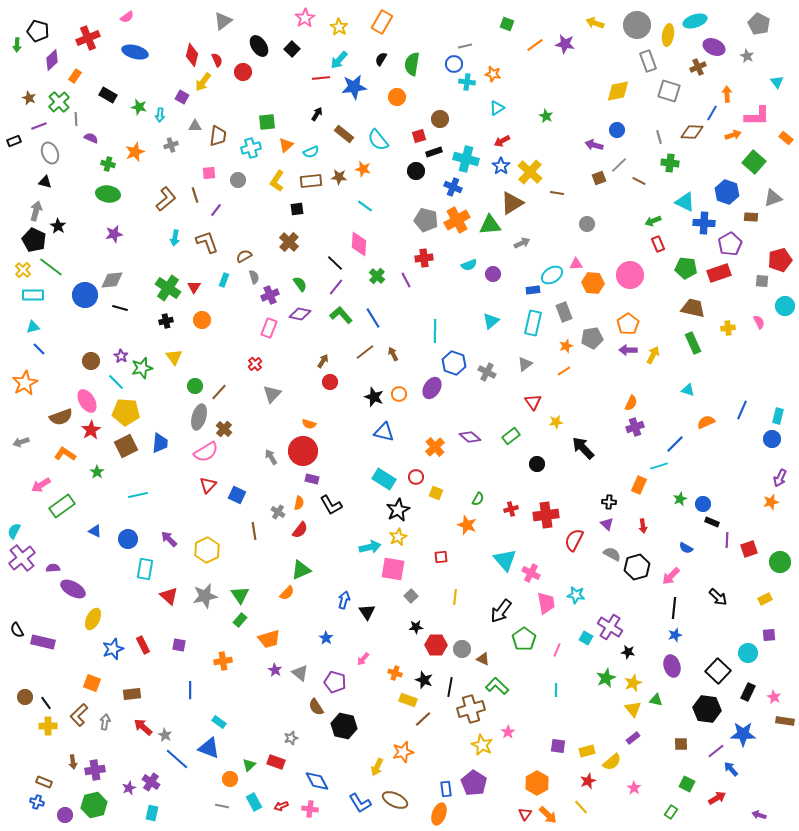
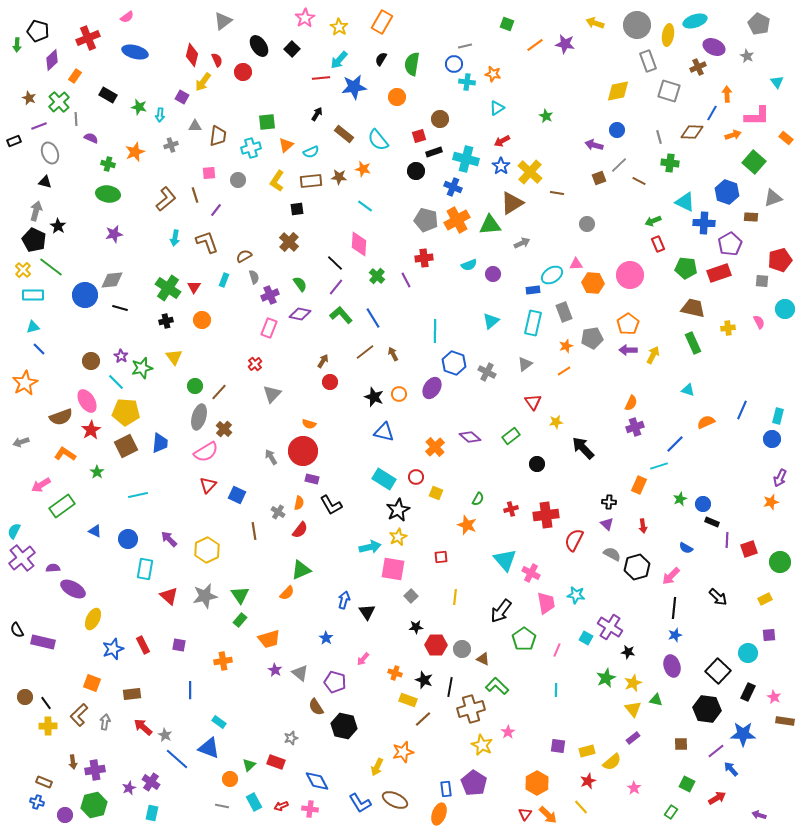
cyan circle at (785, 306): moved 3 px down
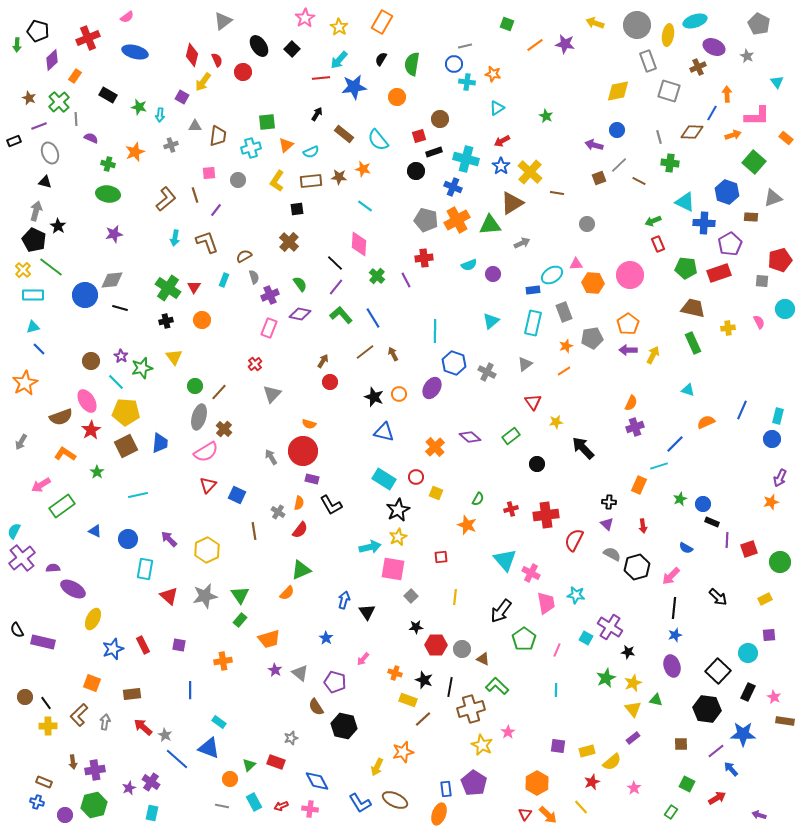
gray arrow at (21, 442): rotated 42 degrees counterclockwise
red star at (588, 781): moved 4 px right, 1 px down
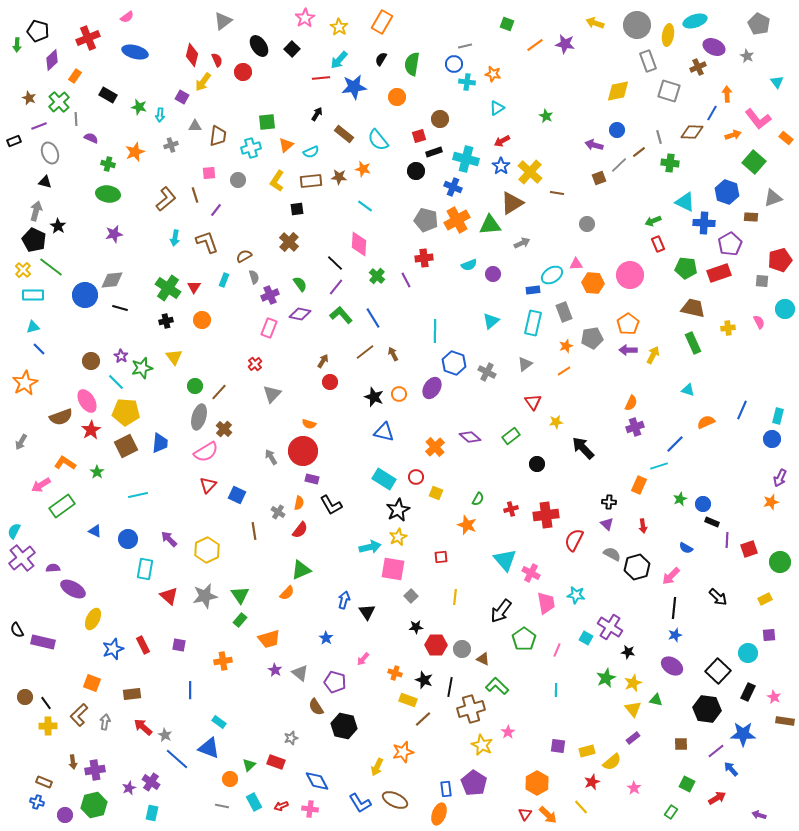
pink L-shape at (757, 116): moved 1 px right, 3 px down; rotated 52 degrees clockwise
brown line at (639, 181): moved 29 px up; rotated 64 degrees counterclockwise
orange L-shape at (65, 454): moved 9 px down
purple ellipse at (672, 666): rotated 40 degrees counterclockwise
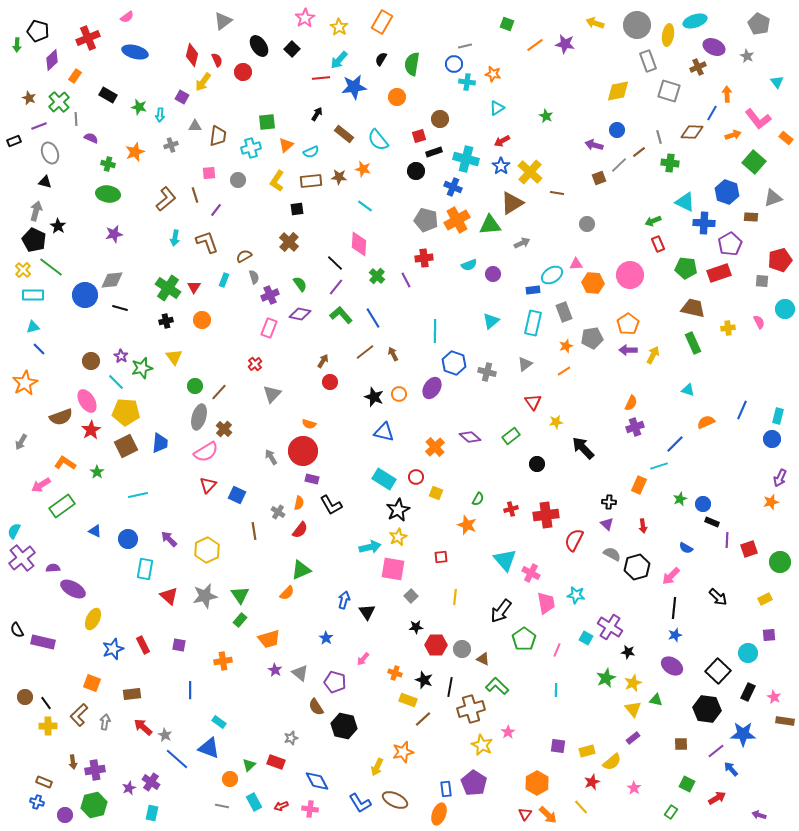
gray cross at (487, 372): rotated 12 degrees counterclockwise
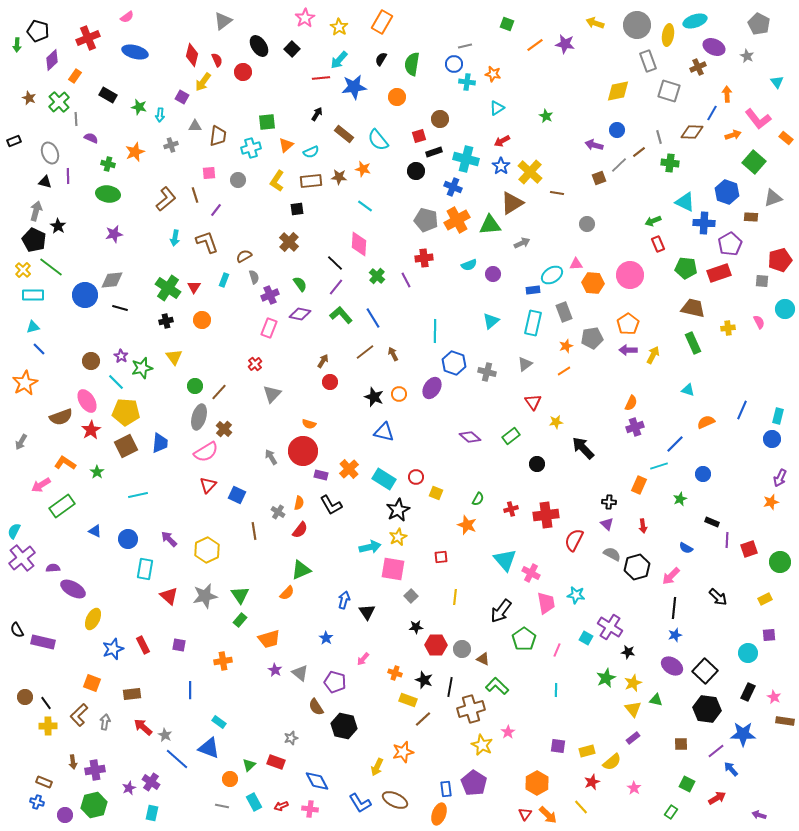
purple line at (39, 126): moved 29 px right, 50 px down; rotated 70 degrees counterclockwise
orange cross at (435, 447): moved 86 px left, 22 px down
purple rectangle at (312, 479): moved 9 px right, 4 px up
blue circle at (703, 504): moved 30 px up
black square at (718, 671): moved 13 px left
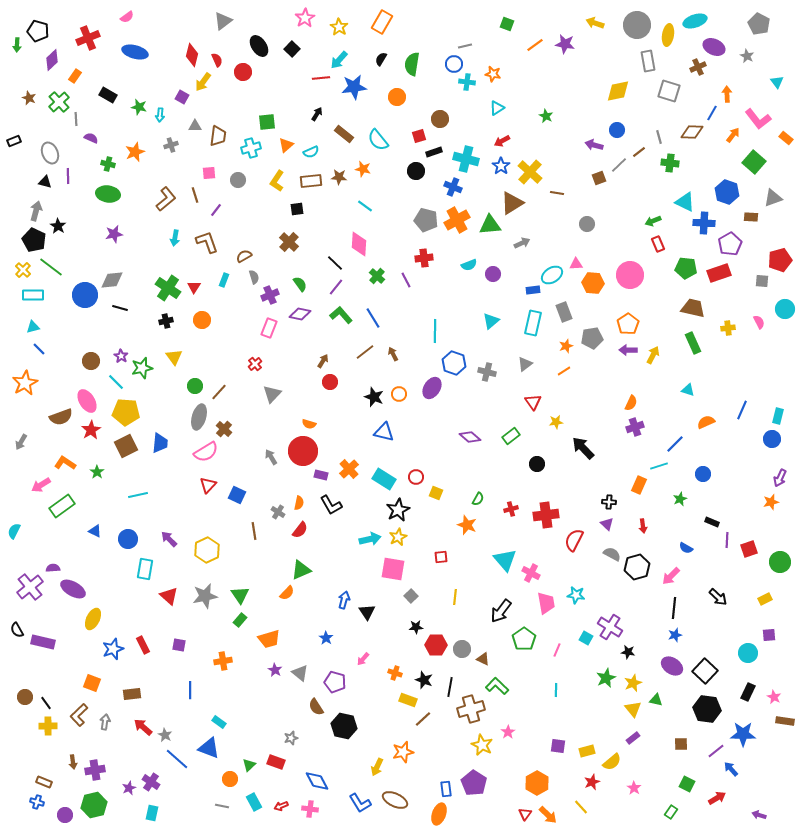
gray rectangle at (648, 61): rotated 10 degrees clockwise
orange arrow at (733, 135): rotated 35 degrees counterclockwise
cyan arrow at (370, 547): moved 8 px up
purple cross at (22, 558): moved 8 px right, 29 px down
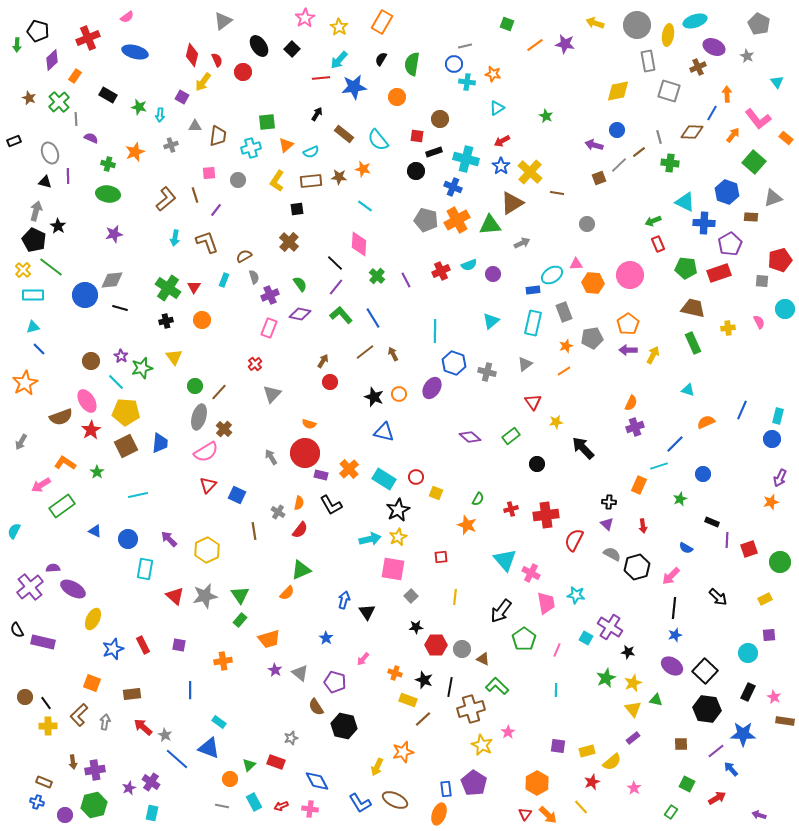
red square at (419, 136): moved 2 px left; rotated 24 degrees clockwise
red cross at (424, 258): moved 17 px right, 13 px down; rotated 18 degrees counterclockwise
red circle at (303, 451): moved 2 px right, 2 px down
red triangle at (169, 596): moved 6 px right
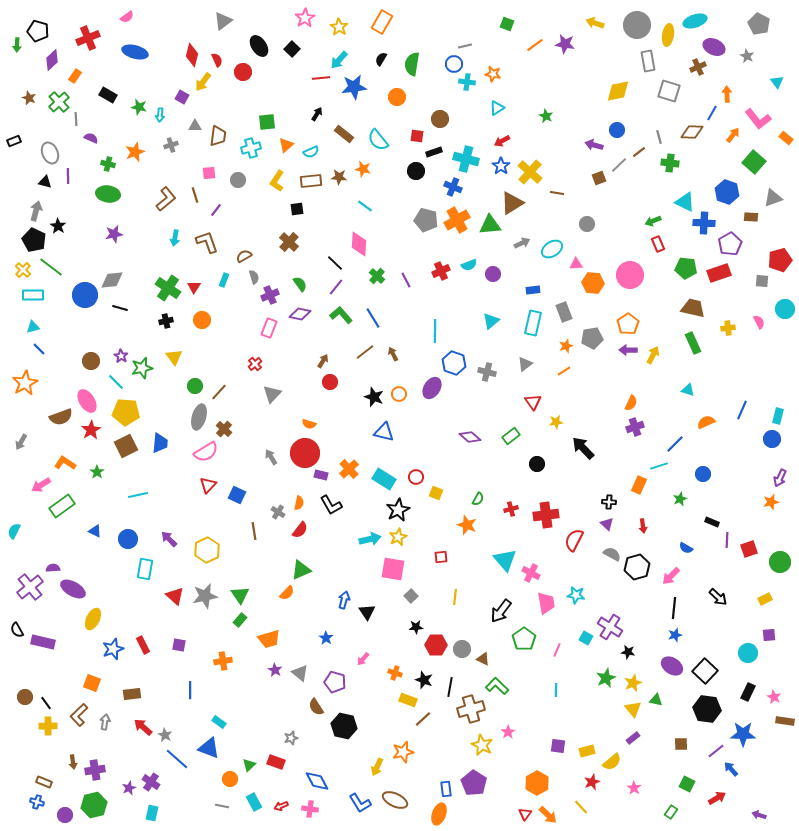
cyan ellipse at (552, 275): moved 26 px up
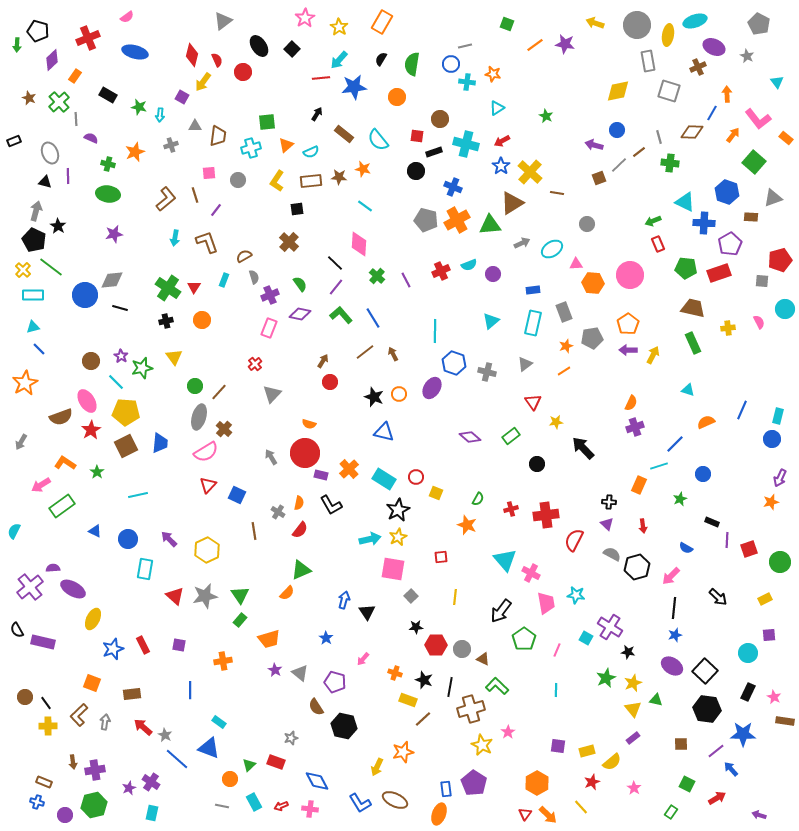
blue circle at (454, 64): moved 3 px left
cyan cross at (466, 159): moved 15 px up
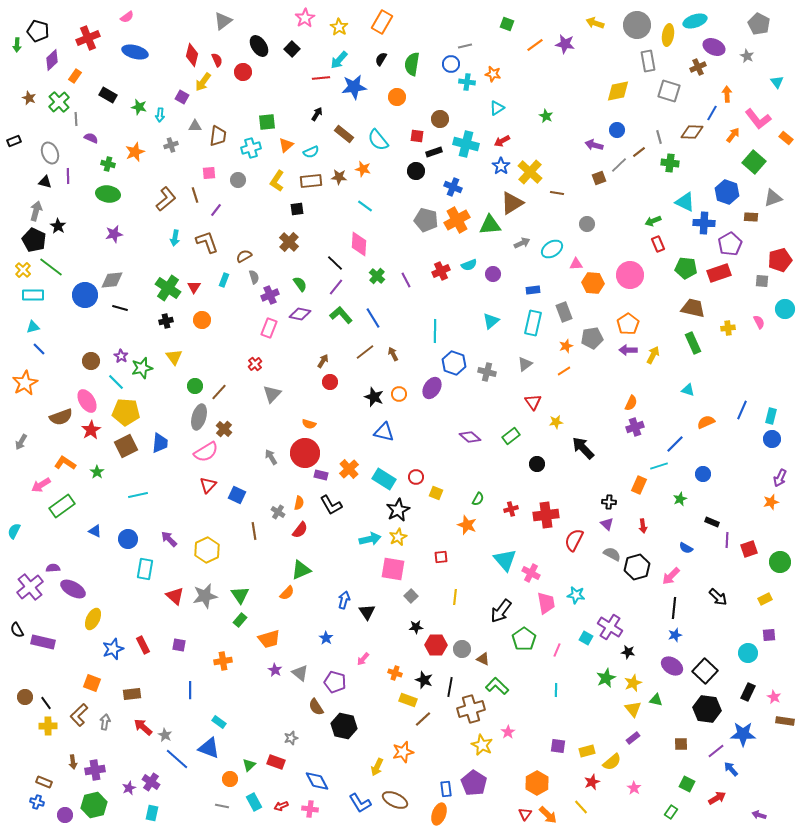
cyan rectangle at (778, 416): moved 7 px left
